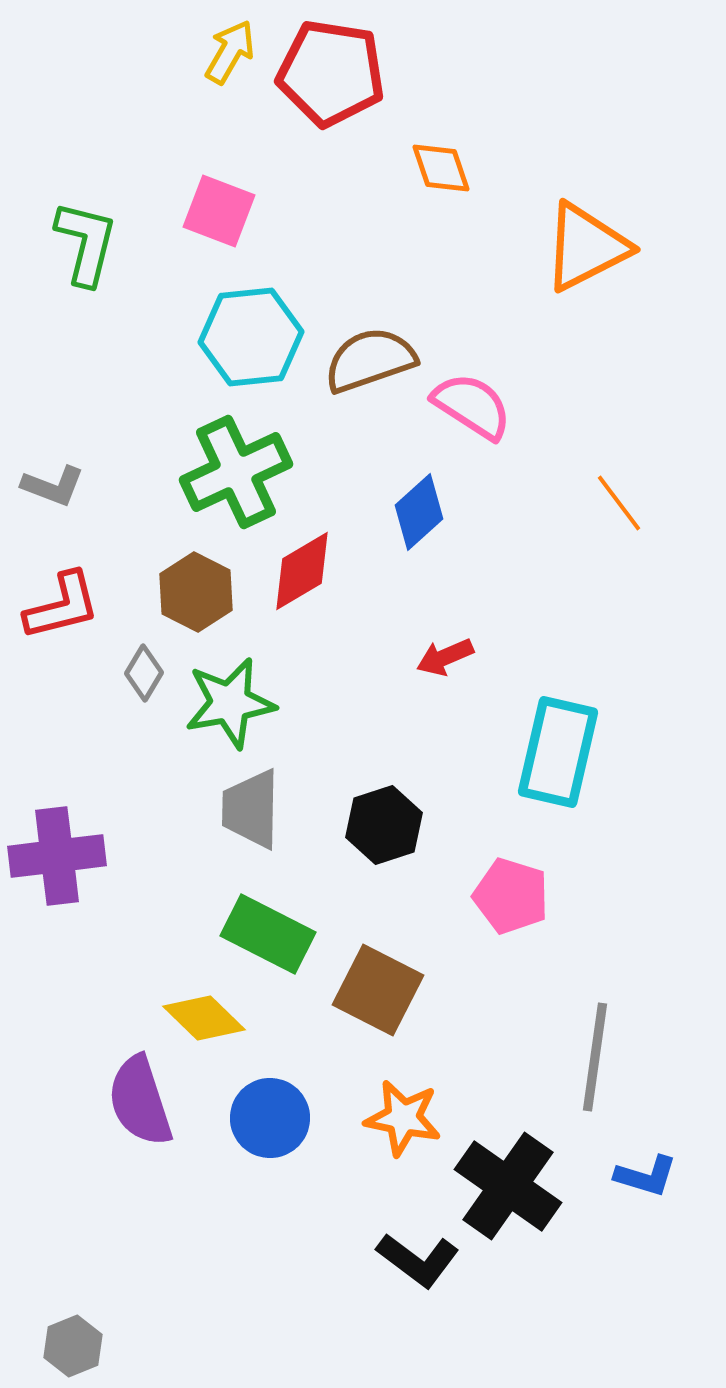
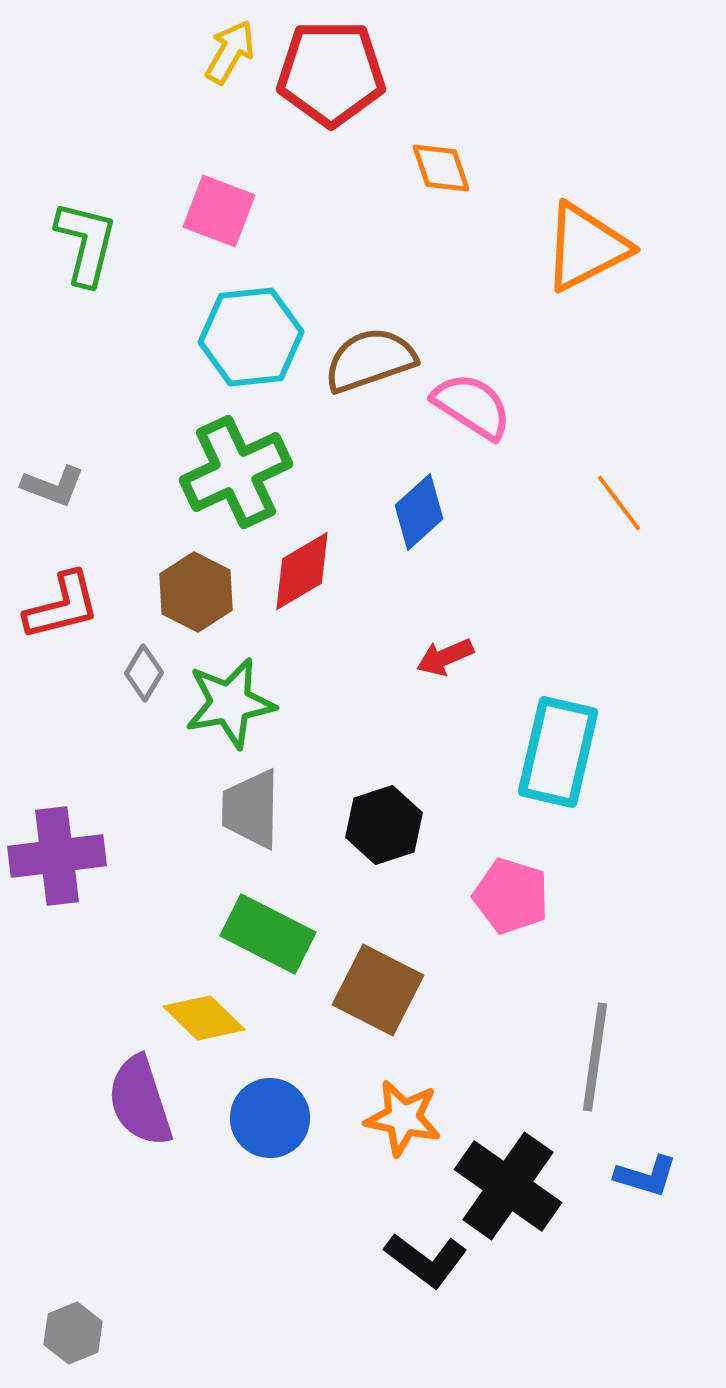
red pentagon: rotated 9 degrees counterclockwise
black L-shape: moved 8 px right
gray hexagon: moved 13 px up
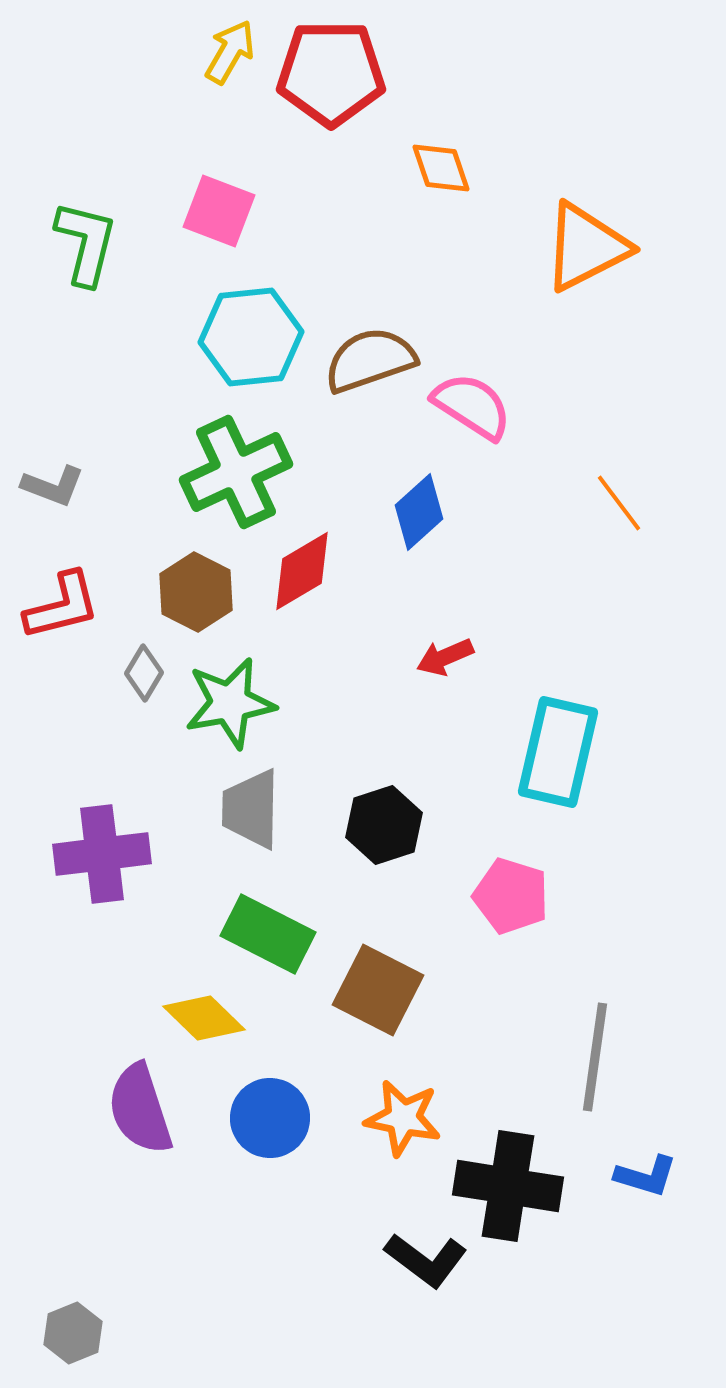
purple cross: moved 45 px right, 2 px up
purple semicircle: moved 8 px down
black cross: rotated 26 degrees counterclockwise
